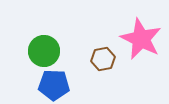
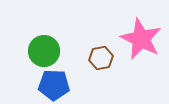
brown hexagon: moved 2 px left, 1 px up
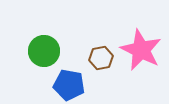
pink star: moved 11 px down
blue pentagon: moved 15 px right; rotated 8 degrees clockwise
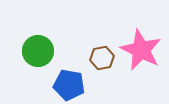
green circle: moved 6 px left
brown hexagon: moved 1 px right
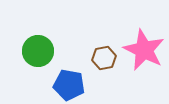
pink star: moved 3 px right
brown hexagon: moved 2 px right
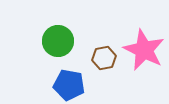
green circle: moved 20 px right, 10 px up
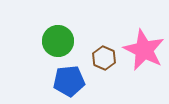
brown hexagon: rotated 25 degrees counterclockwise
blue pentagon: moved 4 px up; rotated 16 degrees counterclockwise
